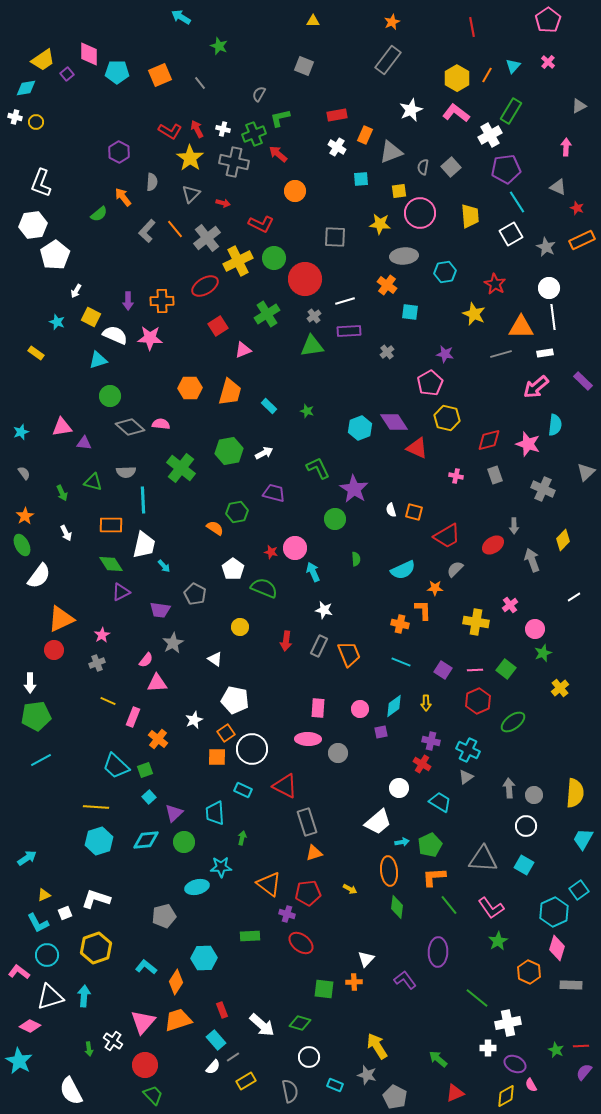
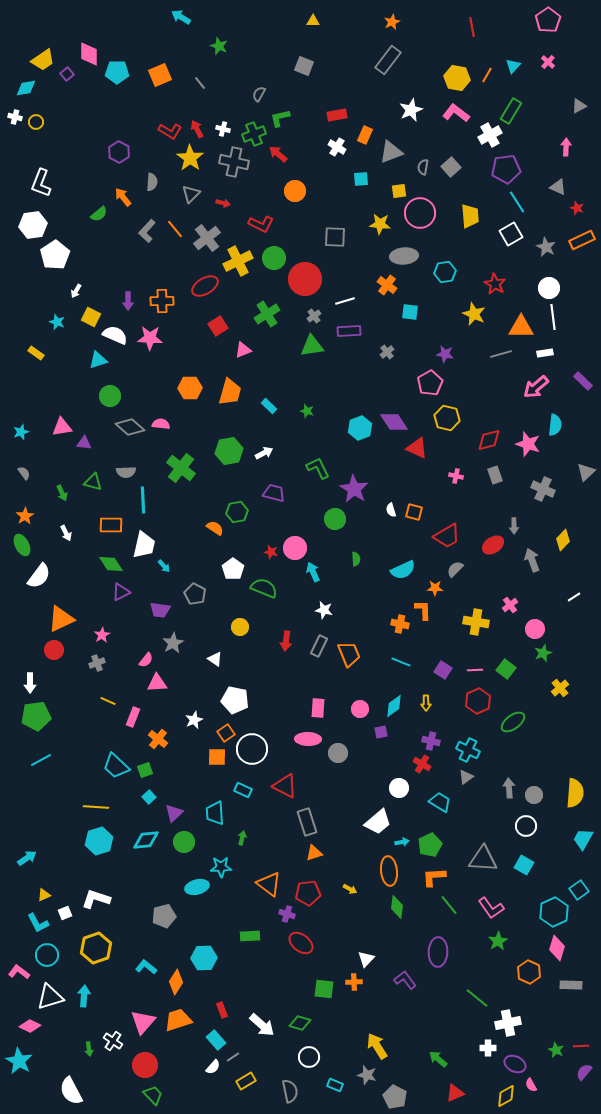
yellow hexagon at (457, 78): rotated 20 degrees counterclockwise
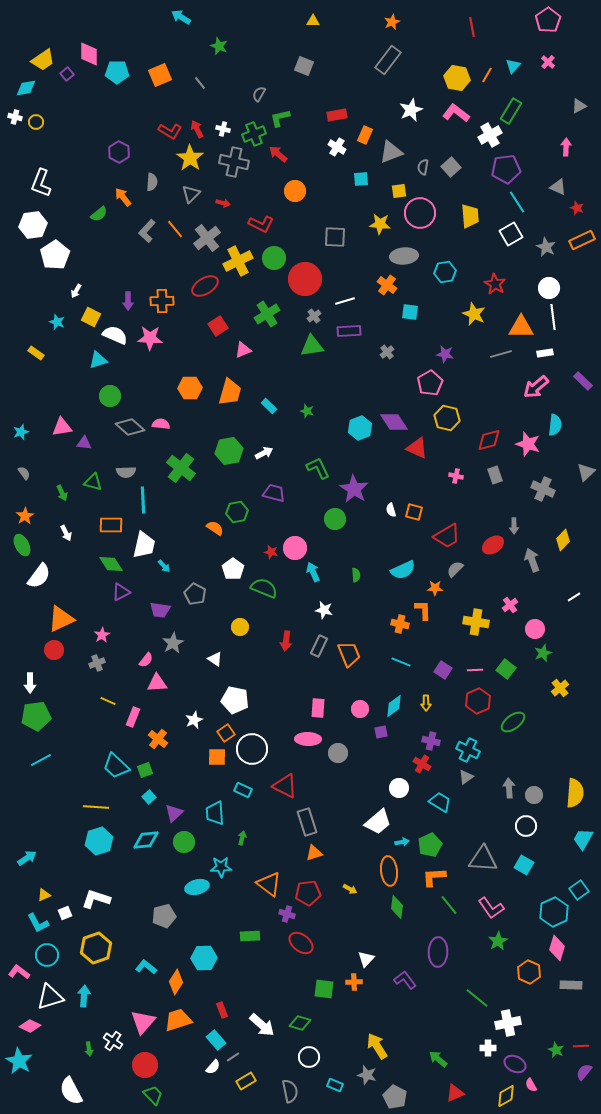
green semicircle at (356, 559): moved 16 px down
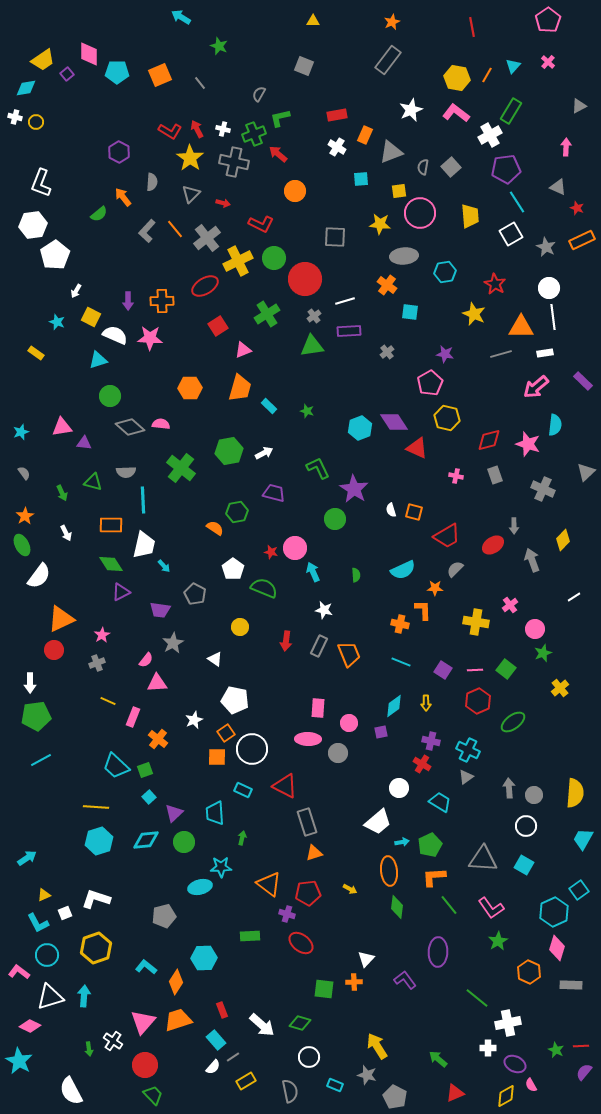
orange trapezoid at (230, 392): moved 10 px right, 4 px up
pink circle at (360, 709): moved 11 px left, 14 px down
cyan ellipse at (197, 887): moved 3 px right
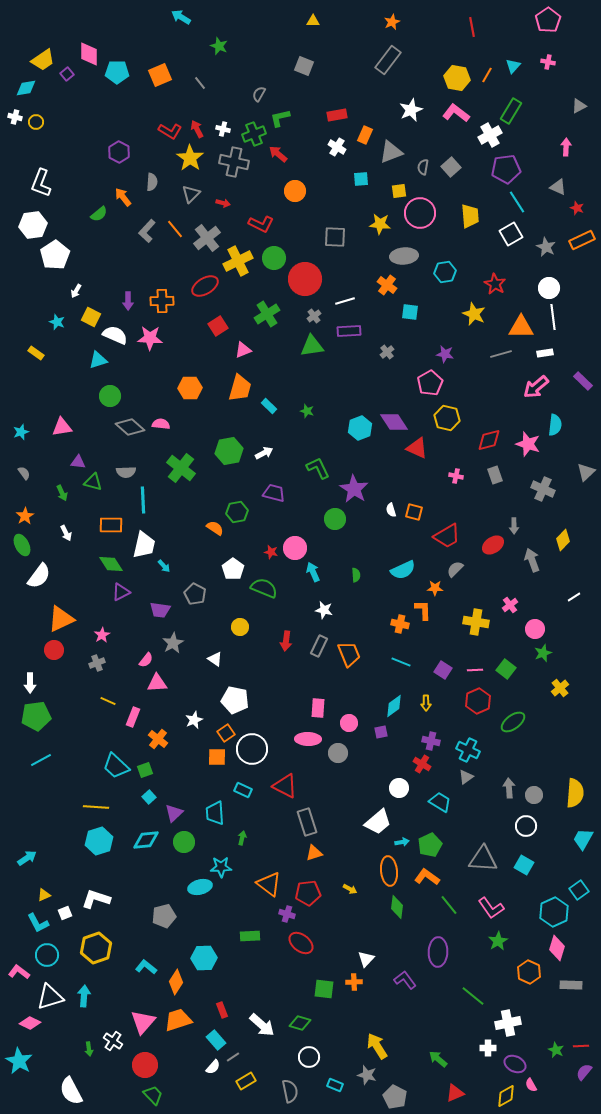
pink cross at (548, 62): rotated 32 degrees counterclockwise
purple triangle at (84, 443): moved 6 px left, 19 px down
orange L-shape at (434, 877): moved 7 px left; rotated 40 degrees clockwise
green line at (477, 998): moved 4 px left, 2 px up
pink diamond at (30, 1026): moved 3 px up
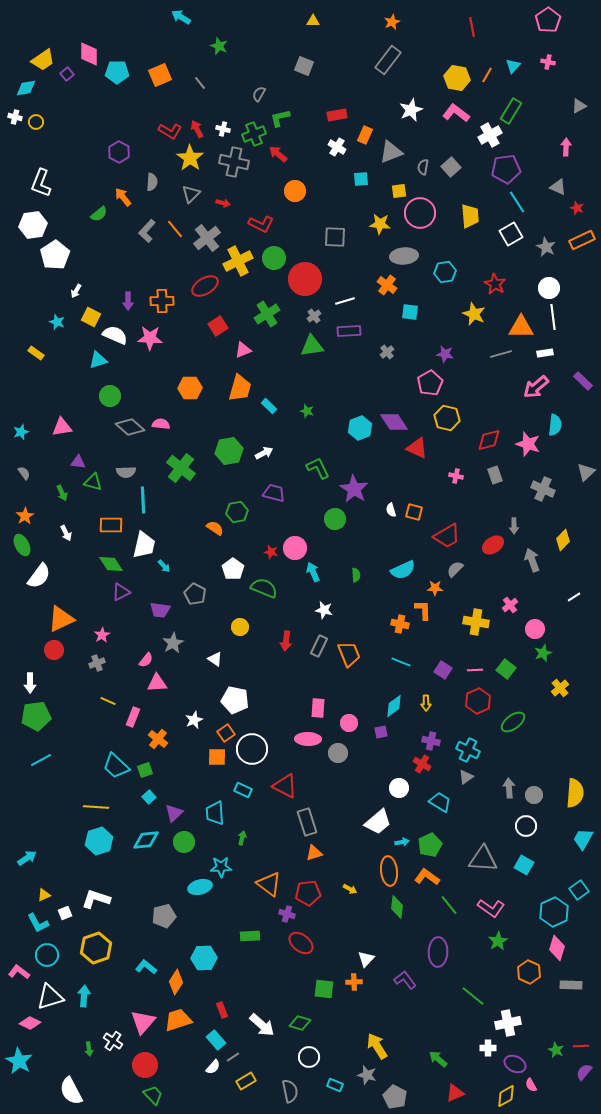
pink L-shape at (491, 908): rotated 20 degrees counterclockwise
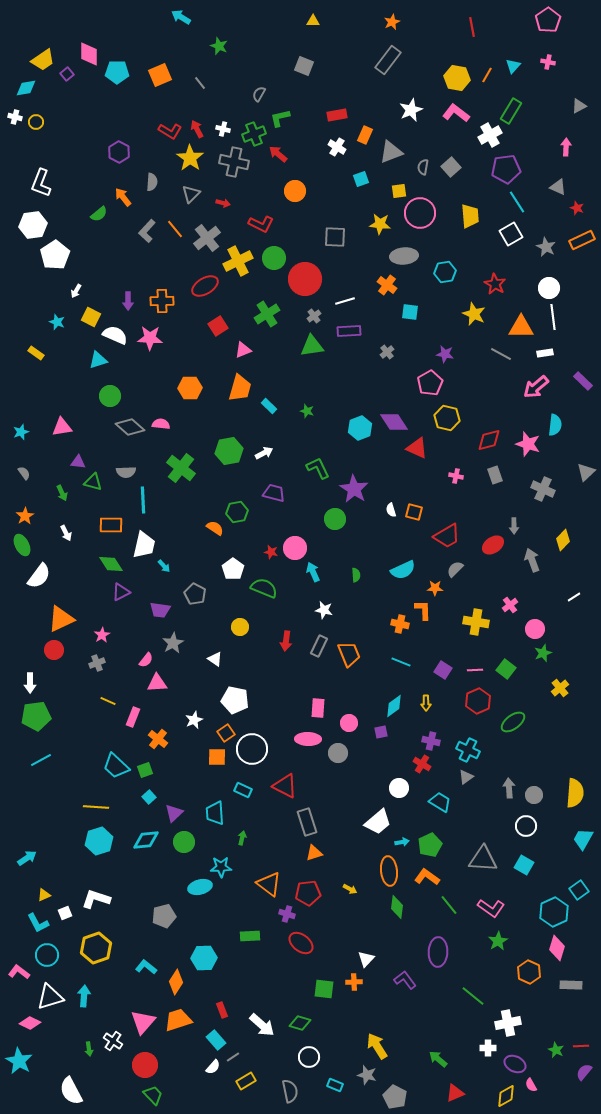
cyan square at (361, 179): rotated 14 degrees counterclockwise
gray line at (501, 354): rotated 45 degrees clockwise
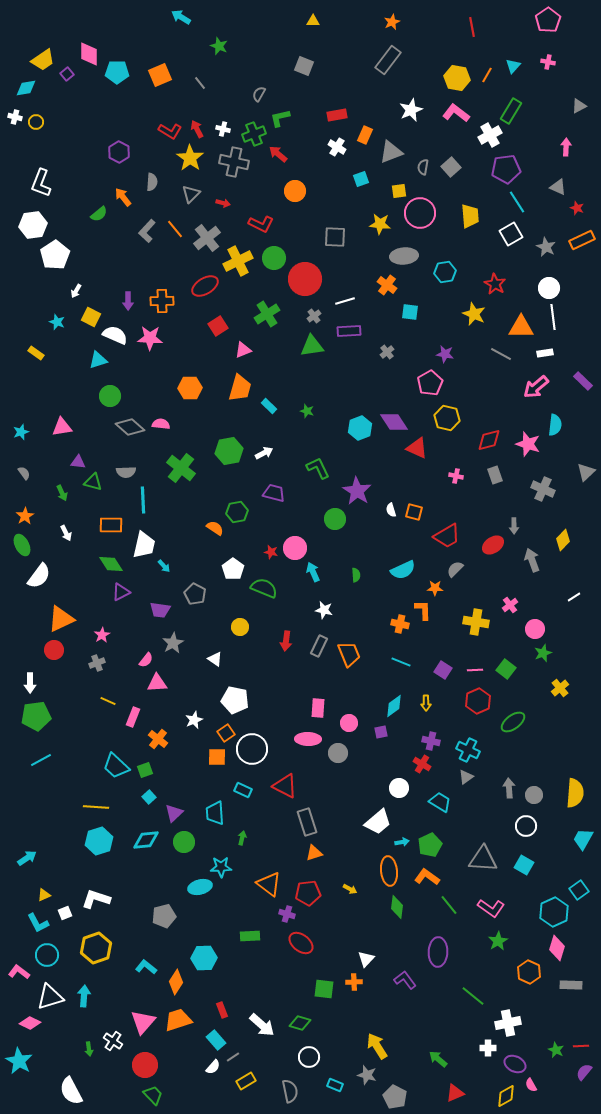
purple star at (354, 489): moved 3 px right, 2 px down
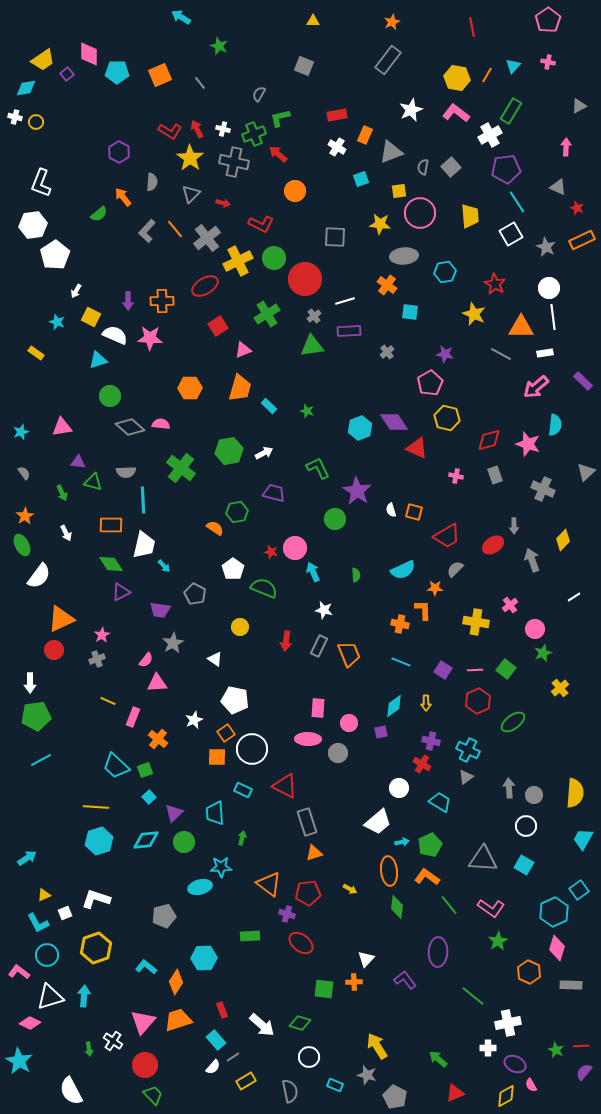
gray cross at (97, 663): moved 4 px up
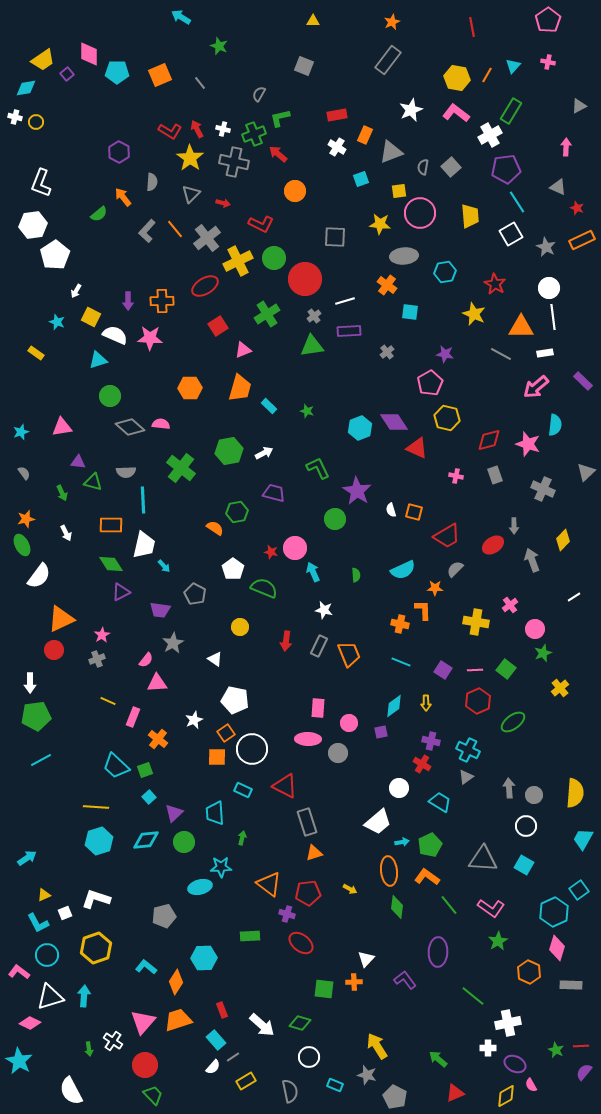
orange star at (25, 516): moved 1 px right, 3 px down; rotated 18 degrees clockwise
